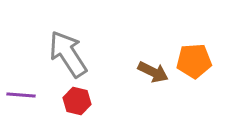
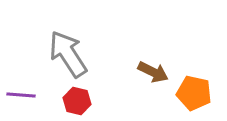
orange pentagon: moved 32 px down; rotated 16 degrees clockwise
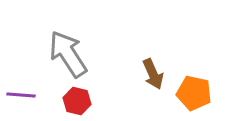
brown arrow: moved 2 px down; rotated 40 degrees clockwise
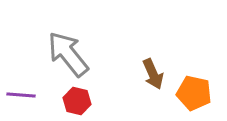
gray arrow: rotated 6 degrees counterclockwise
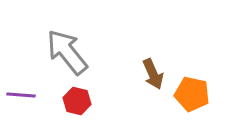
gray arrow: moved 1 px left, 2 px up
orange pentagon: moved 2 px left, 1 px down
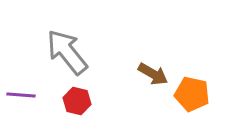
brown arrow: rotated 36 degrees counterclockwise
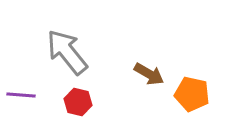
brown arrow: moved 4 px left
red hexagon: moved 1 px right, 1 px down
